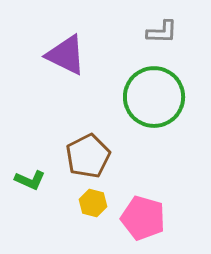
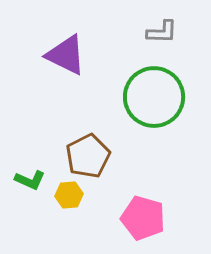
yellow hexagon: moved 24 px left, 8 px up; rotated 20 degrees counterclockwise
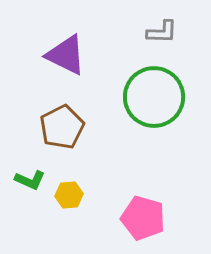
brown pentagon: moved 26 px left, 29 px up
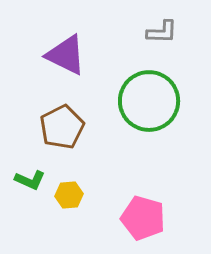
green circle: moved 5 px left, 4 px down
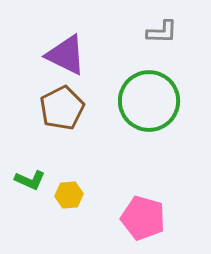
brown pentagon: moved 19 px up
